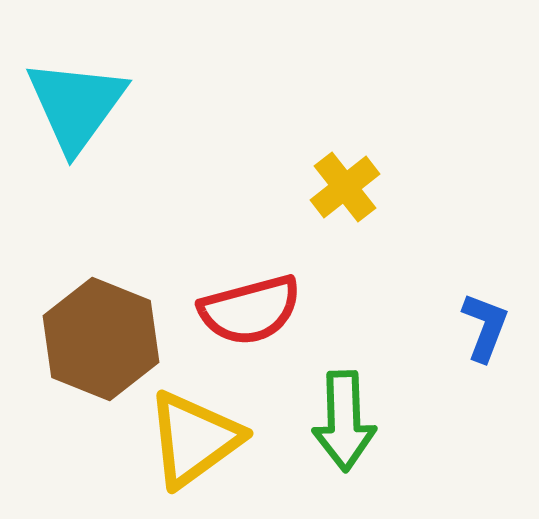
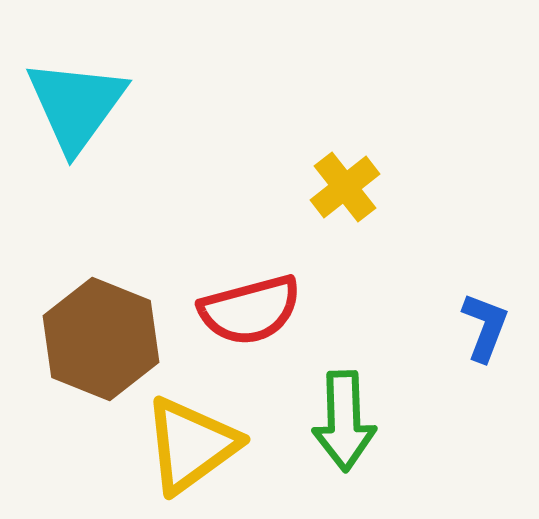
yellow triangle: moved 3 px left, 6 px down
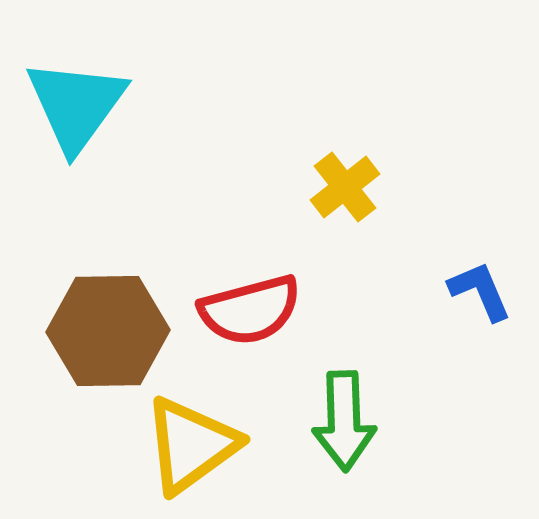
blue L-shape: moved 5 px left, 36 px up; rotated 44 degrees counterclockwise
brown hexagon: moved 7 px right, 8 px up; rotated 23 degrees counterclockwise
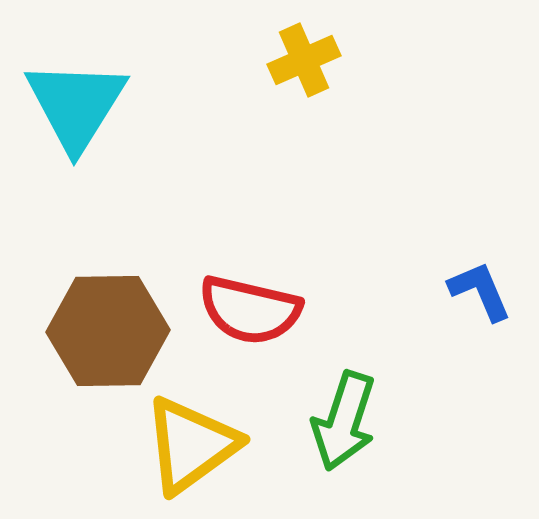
cyan triangle: rotated 4 degrees counterclockwise
yellow cross: moved 41 px left, 127 px up; rotated 14 degrees clockwise
red semicircle: rotated 28 degrees clockwise
green arrow: rotated 20 degrees clockwise
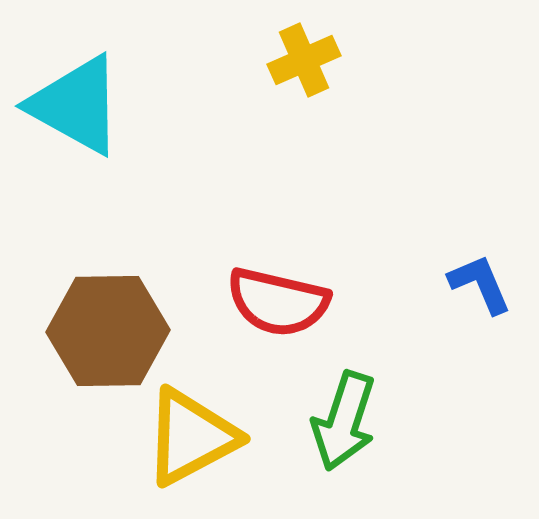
cyan triangle: rotated 33 degrees counterclockwise
blue L-shape: moved 7 px up
red semicircle: moved 28 px right, 8 px up
yellow triangle: moved 8 px up; rotated 8 degrees clockwise
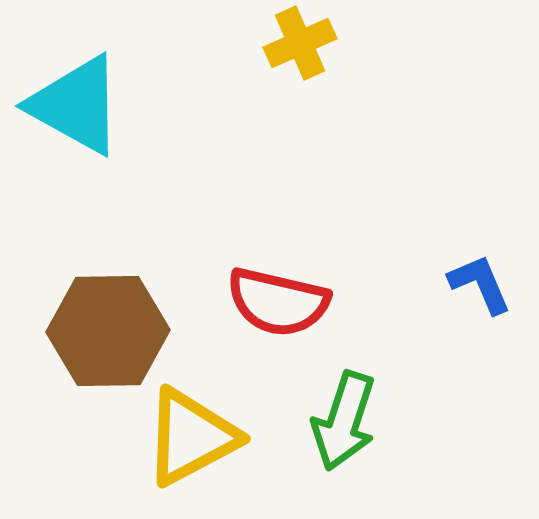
yellow cross: moved 4 px left, 17 px up
